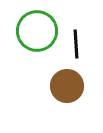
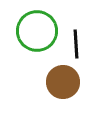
brown circle: moved 4 px left, 4 px up
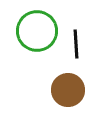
brown circle: moved 5 px right, 8 px down
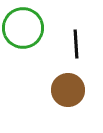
green circle: moved 14 px left, 3 px up
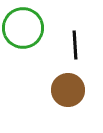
black line: moved 1 px left, 1 px down
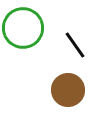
black line: rotated 32 degrees counterclockwise
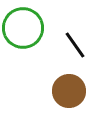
brown circle: moved 1 px right, 1 px down
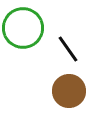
black line: moved 7 px left, 4 px down
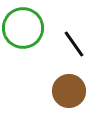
black line: moved 6 px right, 5 px up
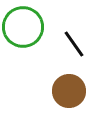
green circle: moved 1 px up
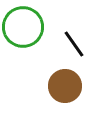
brown circle: moved 4 px left, 5 px up
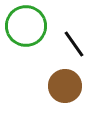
green circle: moved 3 px right, 1 px up
